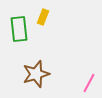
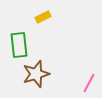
yellow rectangle: rotated 42 degrees clockwise
green rectangle: moved 16 px down
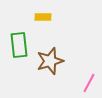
yellow rectangle: rotated 28 degrees clockwise
brown star: moved 14 px right, 13 px up
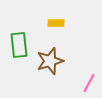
yellow rectangle: moved 13 px right, 6 px down
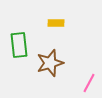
brown star: moved 2 px down
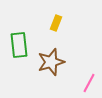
yellow rectangle: rotated 70 degrees counterclockwise
brown star: moved 1 px right, 1 px up
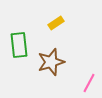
yellow rectangle: rotated 35 degrees clockwise
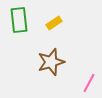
yellow rectangle: moved 2 px left
green rectangle: moved 25 px up
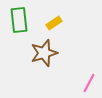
brown star: moved 7 px left, 9 px up
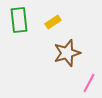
yellow rectangle: moved 1 px left, 1 px up
brown star: moved 23 px right
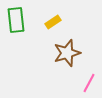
green rectangle: moved 3 px left
